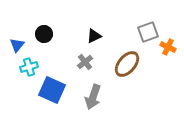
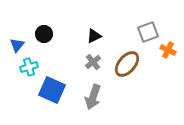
orange cross: moved 3 px down
gray cross: moved 8 px right
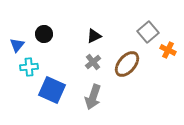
gray square: rotated 20 degrees counterclockwise
cyan cross: rotated 12 degrees clockwise
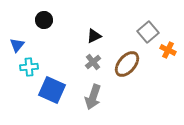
black circle: moved 14 px up
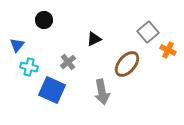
black triangle: moved 3 px down
gray cross: moved 25 px left
cyan cross: rotated 18 degrees clockwise
gray arrow: moved 9 px right, 5 px up; rotated 30 degrees counterclockwise
